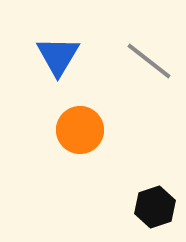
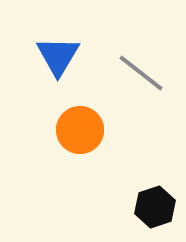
gray line: moved 8 px left, 12 px down
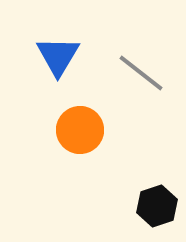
black hexagon: moved 2 px right, 1 px up
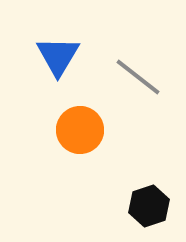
gray line: moved 3 px left, 4 px down
black hexagon: moved 8 px left
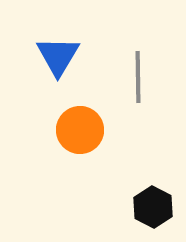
gray line: rotated 51 degrees clockwise
black hexagon: moved 4 px right, 1 px down; rotated 15 degrees counterclockwise
